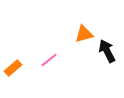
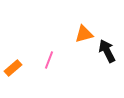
pink line: rotated 30 degrees counterclockwise
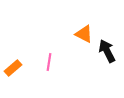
orange triangle: rotated 42 degrees clockwise
pink line: moved 2 px down; rotated 12 degrees counterclockwise
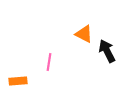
orange rectangle: moved 5 px right, 13 px down; rotated 36 degrees clockwise
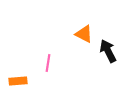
black arrow: moved 1 px right
pink line: moved 1 px left, 1 px down
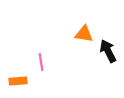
orange triangle: rotated 18 degrees counterclockwise
pink line: moved 7 px left, 1 px up; rotated 18 degrees counterclockwise
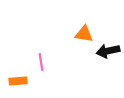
black arrow: rotated 75 degrees counterclockwise
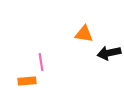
black arrow: moved 1 px right, 2 px down
orange rectangle: moved 9 px right
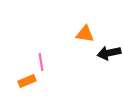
orange triangle: moved 1 px right
orange rectangle: rotated 18 degrees counterclockwise
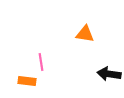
black arrow: moved 21 px down; rotated 20 degrees clockwise
orange rectangle: rotated 30 degrees clockwise
